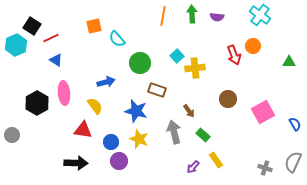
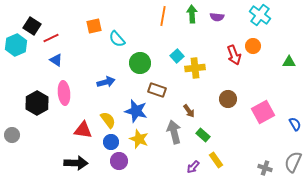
yellow semicircle: moved 13 px right, 14 px down
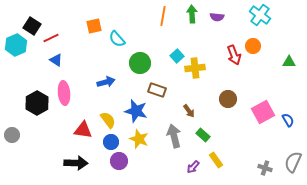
blue semicircle: moved 7 px left, 4 px up
gray arrow: moved 4 px down
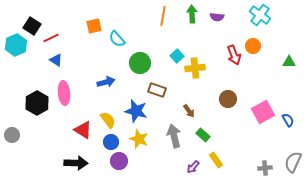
red triangle: rotated 24 degrees clockwise
gray cross: rotated 24 degrees counterclockwise
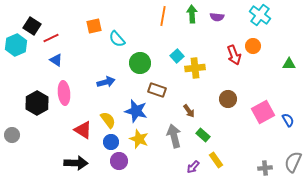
green triangle: moved 2 px down
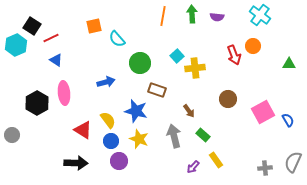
blue circle: moved 1 px up
